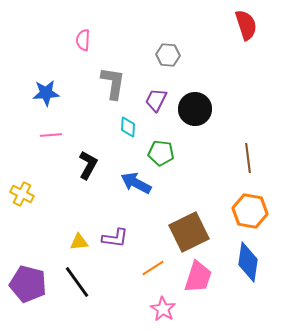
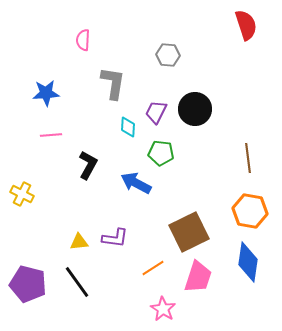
purple trapezoid: moved 12 px down
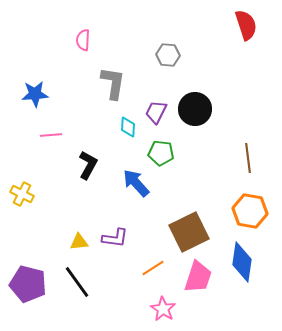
blue star: moved 11 px left, 1 px down
blue arrow: rotated 20 degrees clockwise
blue diamond: moved 6 px left
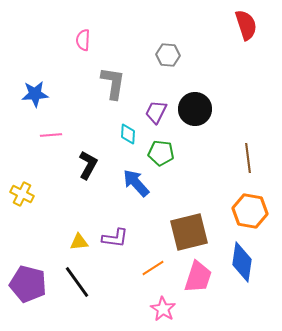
cyan diamond: moved 7 px down
brown square: rotated 12 degrees clockwise
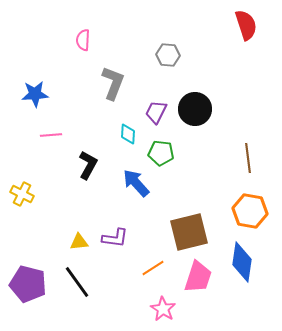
gray L-shape: rotated 12 degrees clockwise
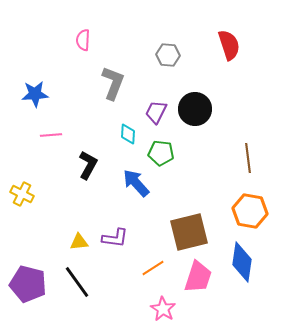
red semicircle: moved 17 px left, 20 px down
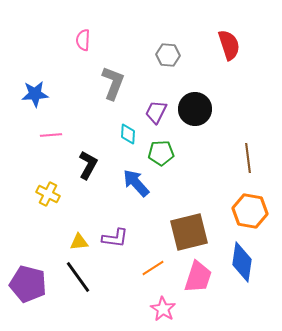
green pentagon: rotated 10 degrees counterclockwise
yellow cross: moved 26 px right
black line: moved 1 px right, 5 px up
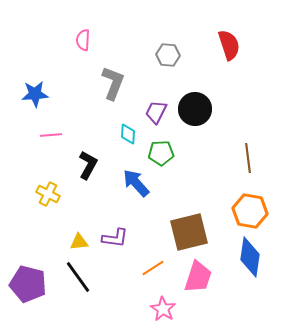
blue diamond: moved 8 px right, 5 px up
